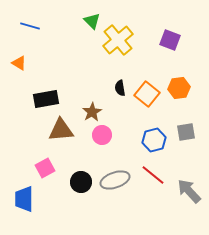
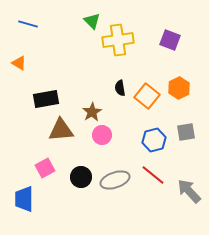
blue line: moved 2 px left, 2 px up
yellow cross: rotated 32 degrees clockwise
orange hexagon: rotated 20 degrees counterclockwise
orange square: moved 2 px down
black circle: moved 5 px up
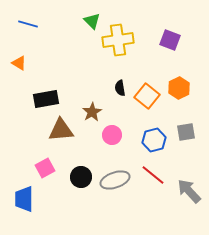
pink circle: moved 10 px right
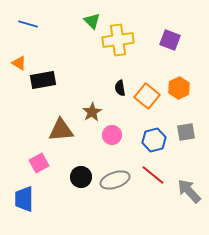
black rectangle: moved 3 px left, 19 px up
pink square: moved 6 px left, 5 px up
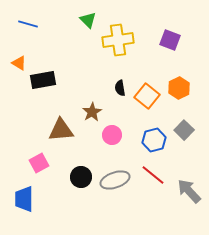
green triangle: moved 4 px left, 1 px up
gray square: moved 2 px left, 2 px up; rotated 36 degrees counterclockwise
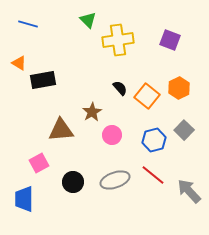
black semicircle: rotated 147 degrees clockwise
black circle: moved 8 px left, 5 px down
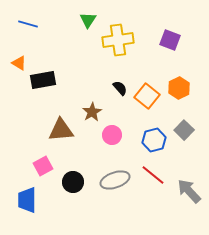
green triangle: rotated 18 degrees clockwise
pink square: moved 4 px right, 3 px down
blue trapezoid: moved 3 px right, 1 px down
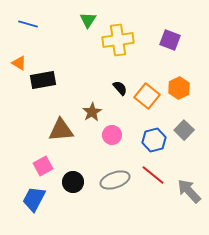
blue trapezoid: moved 7 px right, 1 px up; rotated 28 degrees clockwise
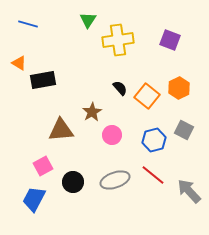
gray square: rotated 18 degrees counterclockwise
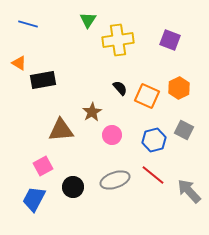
orange square: rotated 15 degrees counterclockwise
black circle: moved 5 px down
